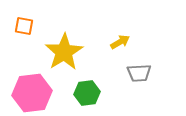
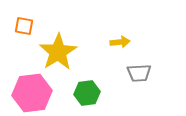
yellow arrow: rotated 24 degrees clockwise
yellow star: moved 6 px left
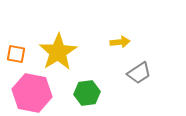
orange square: moved 8 px left, 28 px down
gray trapezoid: rotated 30 degrees counterclockwise
pink hexagon: rotated 18 degrees clockwise
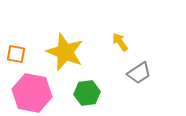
yellow arrow: rotated 120 degrees counterclockwise
yellow star: moved 7 px right; rotated 18 degrees counterclockwise
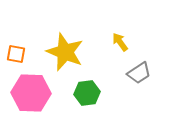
pink hexagon: moved 1 px left; rotated 9 degrees counterclockwise
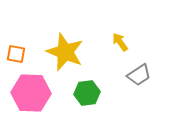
gray trapezoid: moved 2 px down
